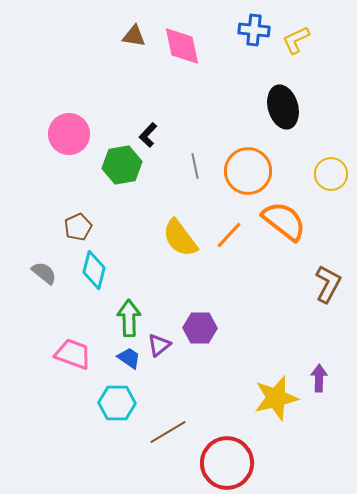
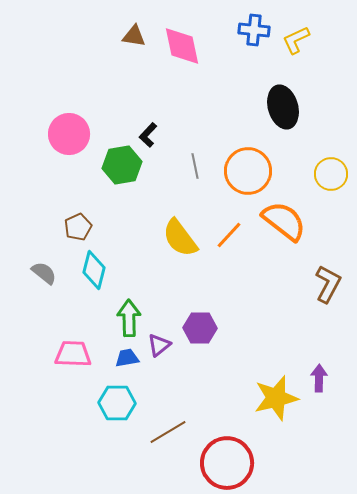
pink trapezoid: rotated 18 degrees counterclockwise
blue trapezoid: moved 2 px left; rotated 45 degrees counterclockwise
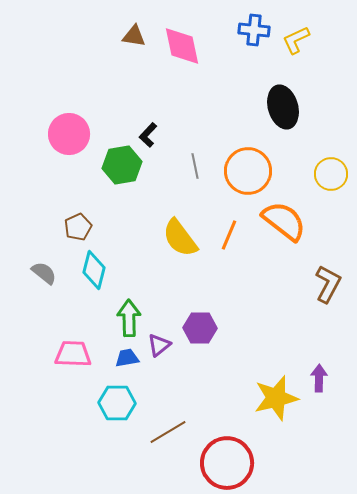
orange line: rotated 20 degrees counterclockwise
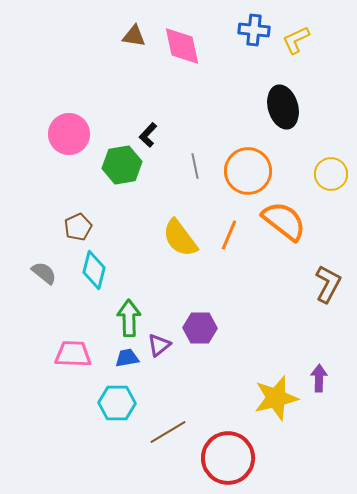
red circle: moved 1 px right, 5 px up
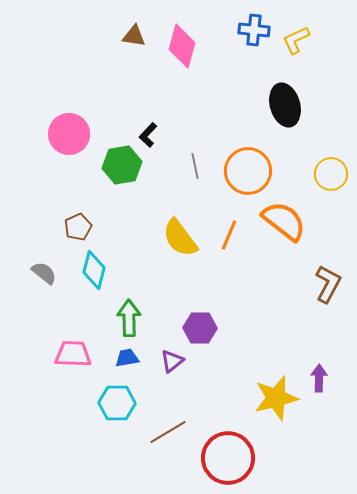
pink diamond: rotated 27 degrees clockwise
black ellipse: moved 2 px right, 2 px up
purple triangle: moved 13 px right, 16 px down
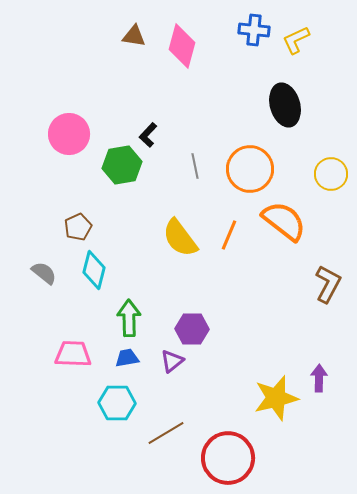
orange circle: moved 2 px right, 2 px up
purple hexagon: moved 8 px left, 1 px down
brown line: moved 2 px left, 1 px down
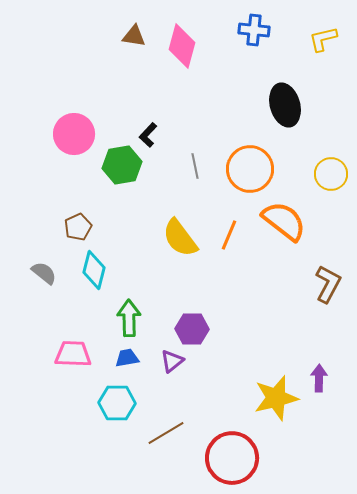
yellow L-shape: moved 27 px right, 1 px up; rotated 12 degrees clockwise
pink circle: moved 5 px right
red circle: moved 4 px right
